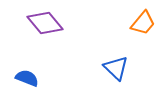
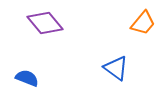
blue triangle: rotated 8 degrees counterclockwise
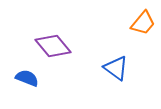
purple diamond: moved 8 px right, 23 px down
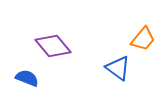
orange trapezoid: moved 16 px down
blue triangle: moved 2 px right
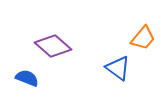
orange trapezoid: moved 1 px up
purple diamond: rotated 9 degrees counterclockwise
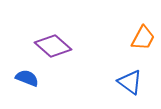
orange trapezoid: rotated 12 degrees counterclockwise
blue triangle: moved 12 px right, 14 px down
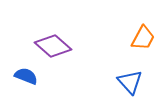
blue semicircle: moved 1 px left, 2 px up
blue triangle: rotated 12 degrees clockwise
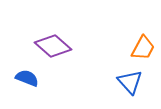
orange trapezoid: moved 10 px down
blue semicircle: moved 1 px right, 2 px down
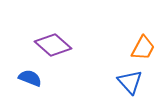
purple diamond: moved 1 px up
blue semicircle: moved 3 px right
